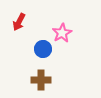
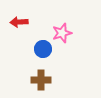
red arrow: rotated 60 degrees clockwise
pink star: rotated 12 degrees clockwise
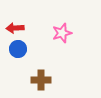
red arrow: moved 4 px left, 6 px down
blue circle: moved 25 px left
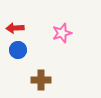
blue circle: moved 1 px down
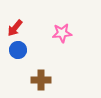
red arrow: rotated 48 degrees counterclockwise
pink star: rotated 12 degrees clockwise
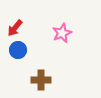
pink star: rotated 18 degrees counterclockwise
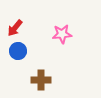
pink star: moved 1 px down; rotated 18 degrees clockwise
blue circle: moved 1 px down
